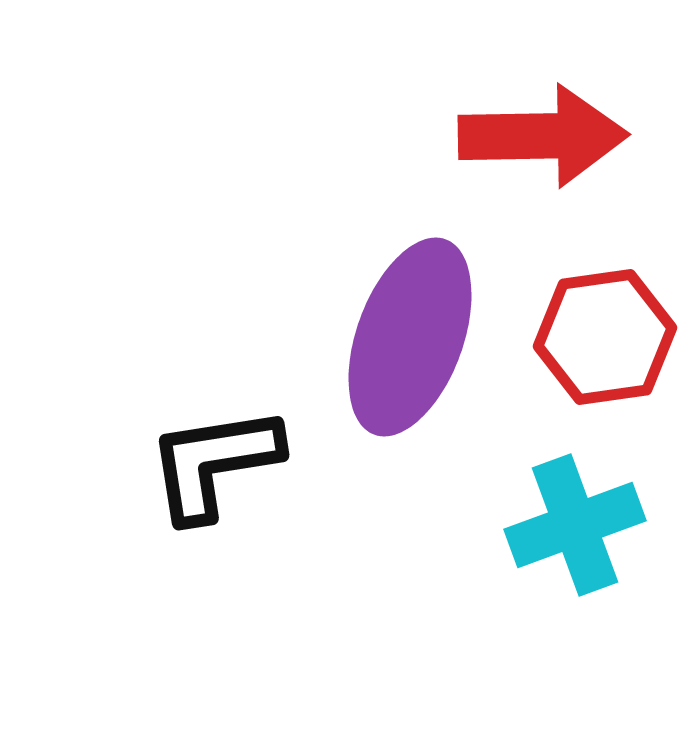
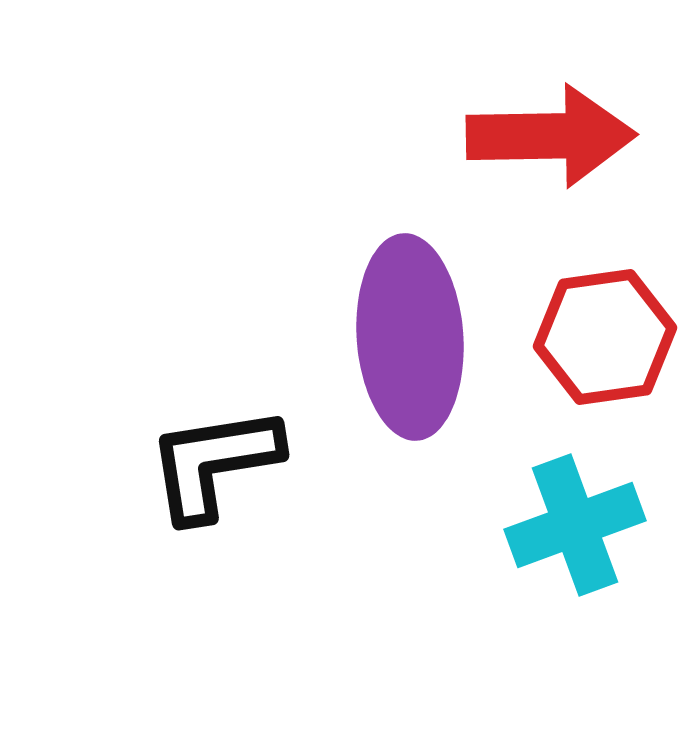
red arrow: moved 8 px right
purple ellipse: rotated 24 degrees counterclockwise
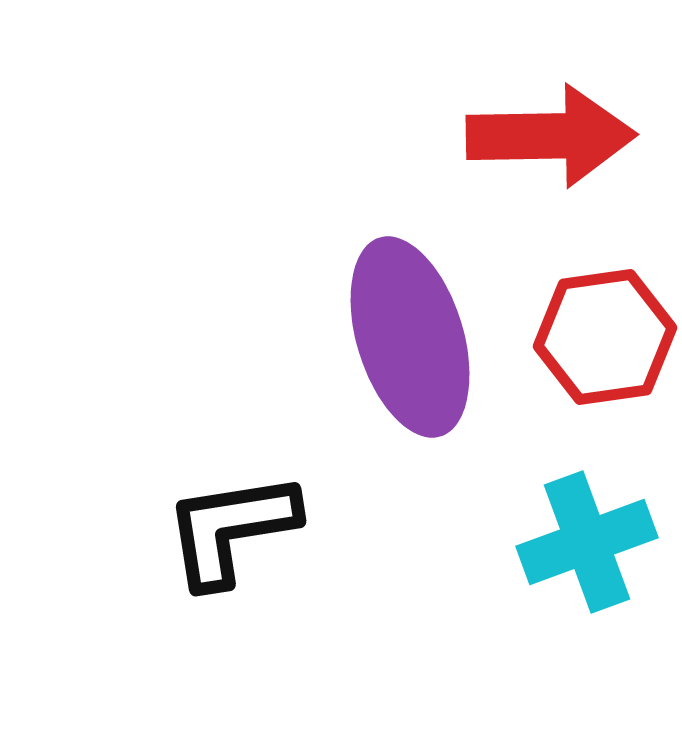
purple ellipse: rotated 13 degrees counterclockwise
black L-shape: moved 17 px right, 66 px down
cyan cross: moved 12 px right, 17 px down
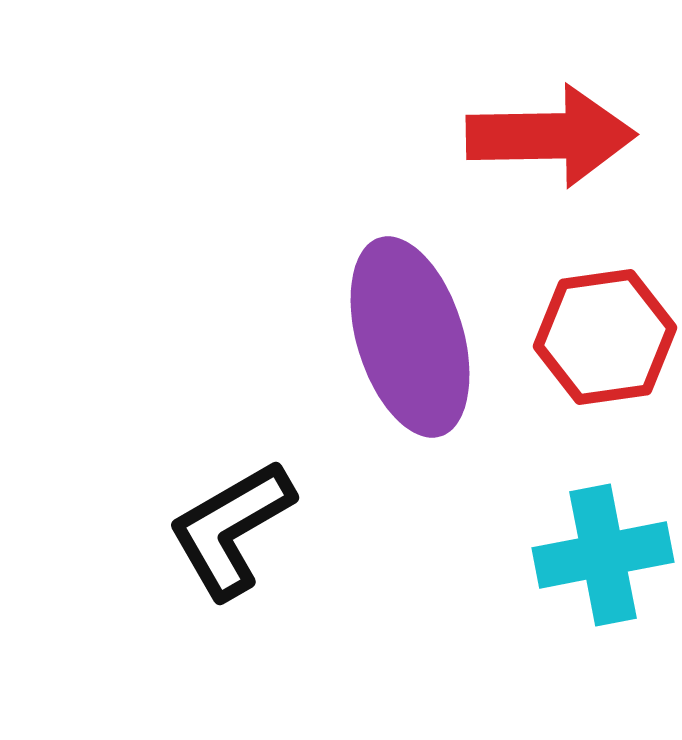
black L-shape: rotated 21 degrees counterclockwise
cyan cross: moved 16 px right, 13 px down; rotated 9 degrees clockwise
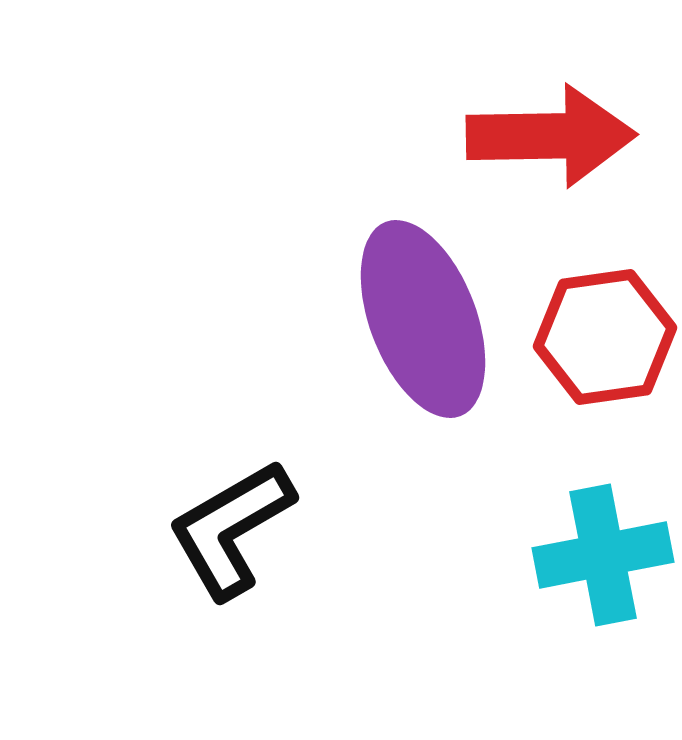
purple ellipse: moved 13 px right, 18 px up; rotated 4 degrees counterclockwise
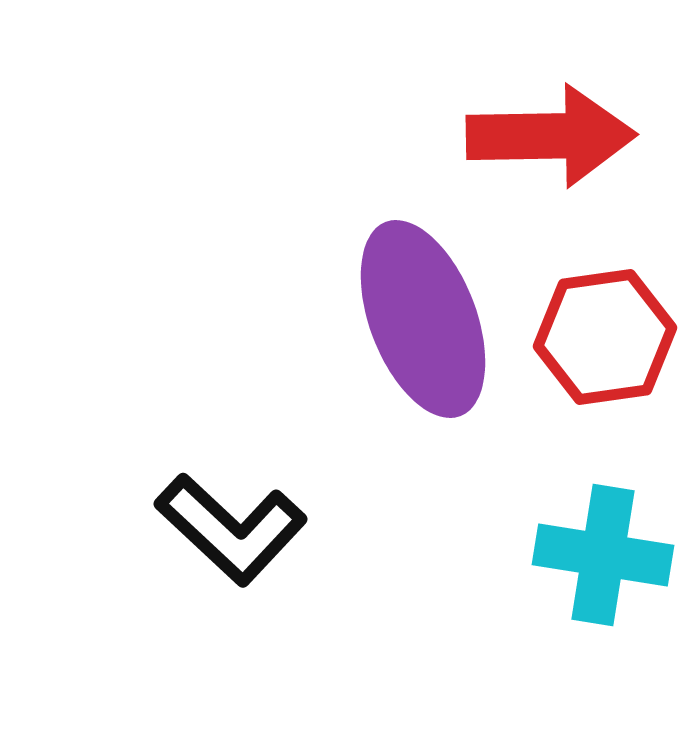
black L-shape: rotated 107 degrees counterclockwise
cyan cross: rotated 20 degrees clockwise
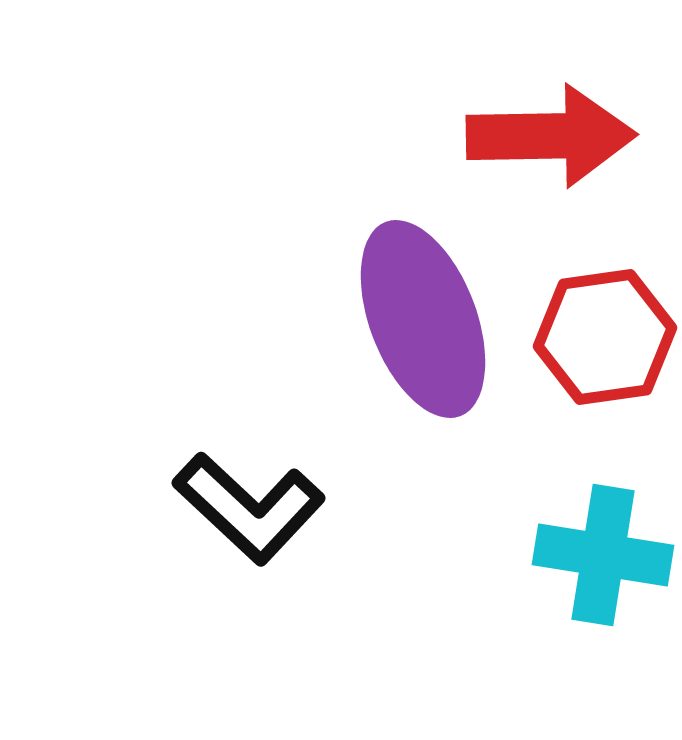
black L-shape: moved 18 px right, 21 px up
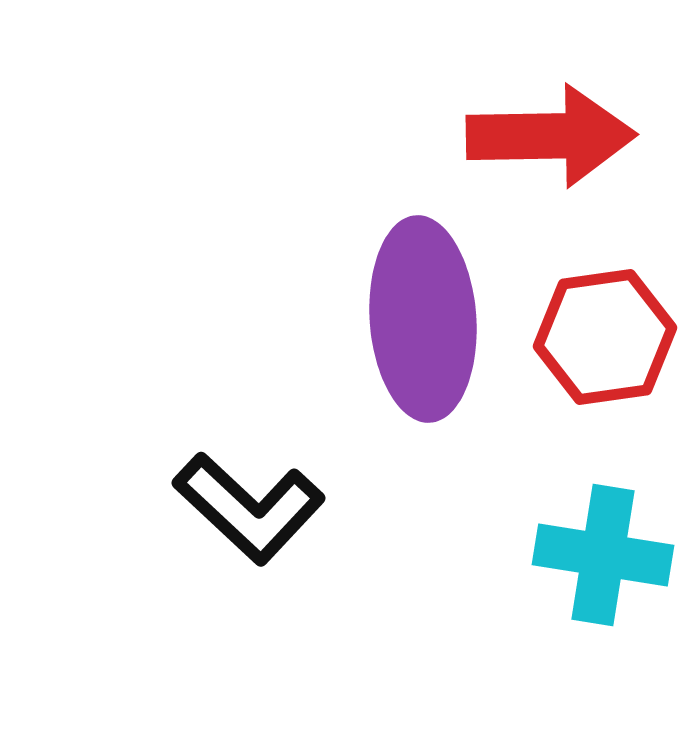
purple ellipse: rotated 17 degrees clockwise
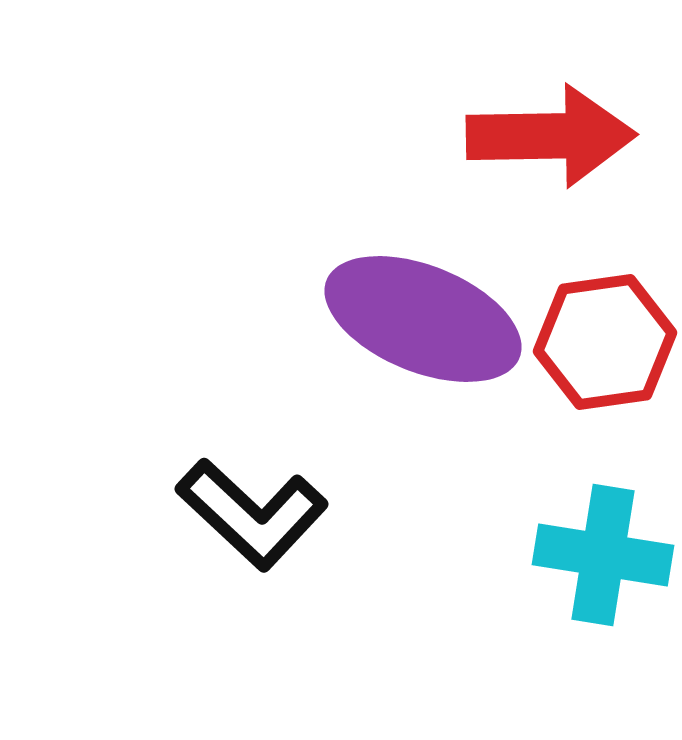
purple ellipse: rotated 64 degrees counterclockwise
red hexagon: moved 5 px down
black L-shape: moved 3 px right, 6 px down
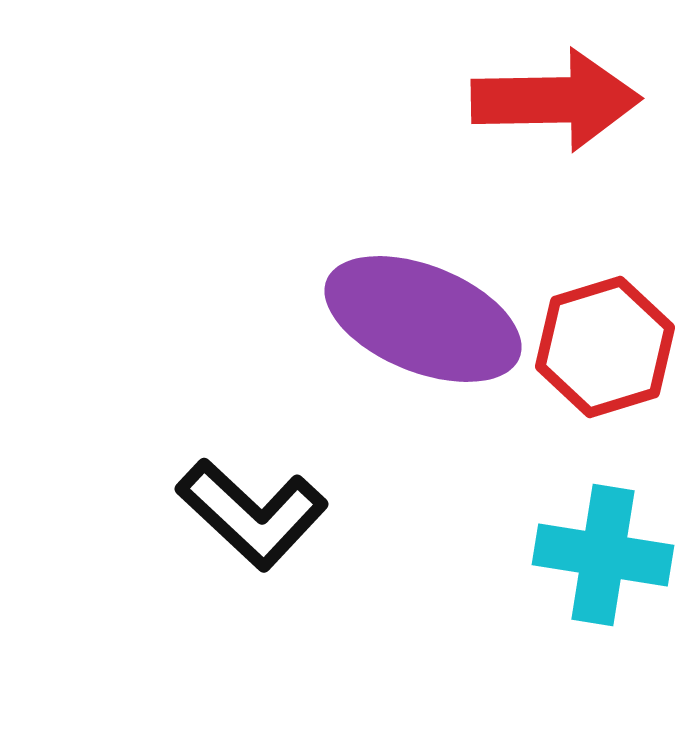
red arrow: moved 5 px right, 36 px up
red hexagon: moved 5 px down; rotated 9 degrees counterclockwise
